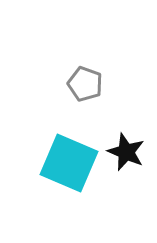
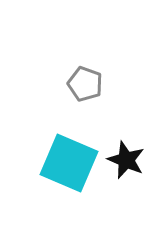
black star: moved 8 px down
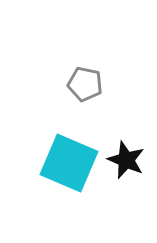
gray pentagon: rotated 8 degrees counterclockwise
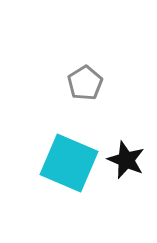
gray pentagon: moved 1 px up; rotated 28 degrees clockwise
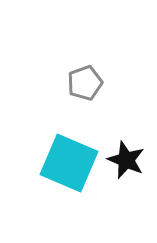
gray pentagon: rotated 12 degrees clockwise
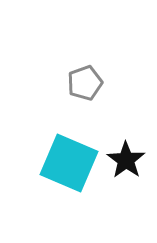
black star: rotated 12 degrees clockwise
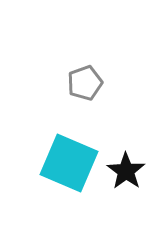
black star: moved 11 px down
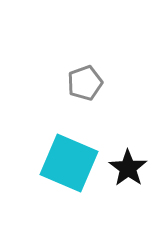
black star: moved 2 px right, 3 px up
